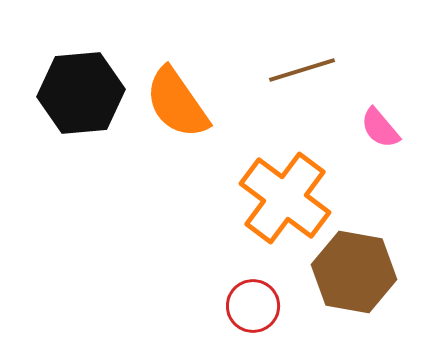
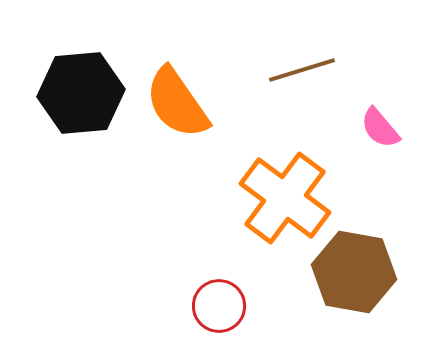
red circle: moved 34 px left
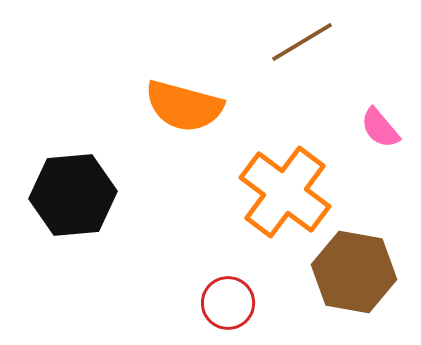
brown line: moved 28 px up; rotated 14 degrees counterclockwise
black hexagon: moved 8 px left, 102 px down
orange semicircle: moved 7 px right, 3 px down; rotated 40 degrees counterclockwise
orange cross: moved 6 px up
red circle: moved 9 px right, 3 px up
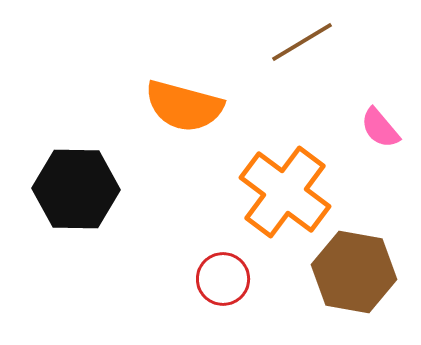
black hexagon: moved 3 px right, 6 px up; rotated 6 degrees clockwise
red circle: moved 5 px left, 24 px up
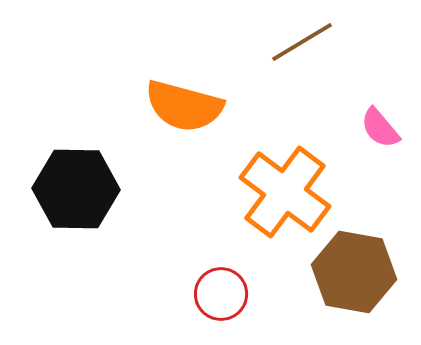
red circle: moved 2 px left, 15 px down
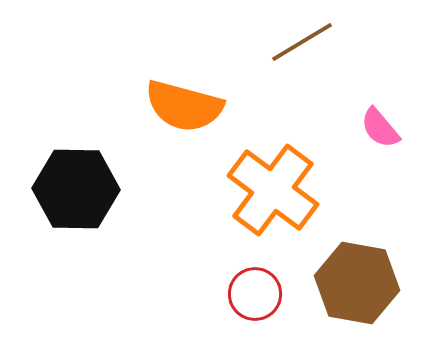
orange cross: moved 12 px left, 2 px up
brown hexagon: moved 3 px right, 11 px down
red circle: moved 34 px right
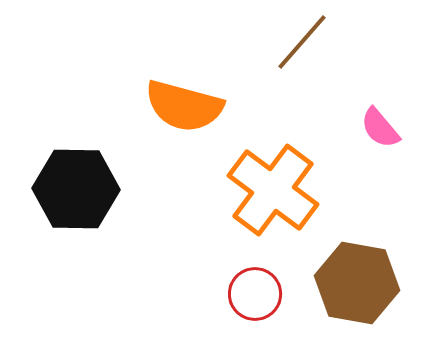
brown line: rotated 18 degrees counterclockwise
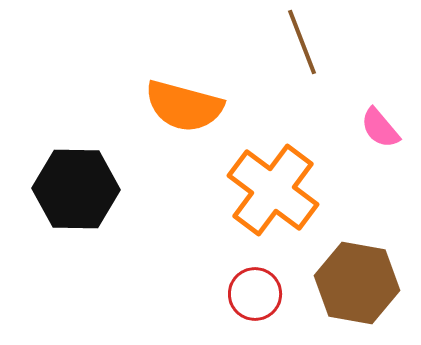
brown line: rotated 62 degrees counterclockwise
